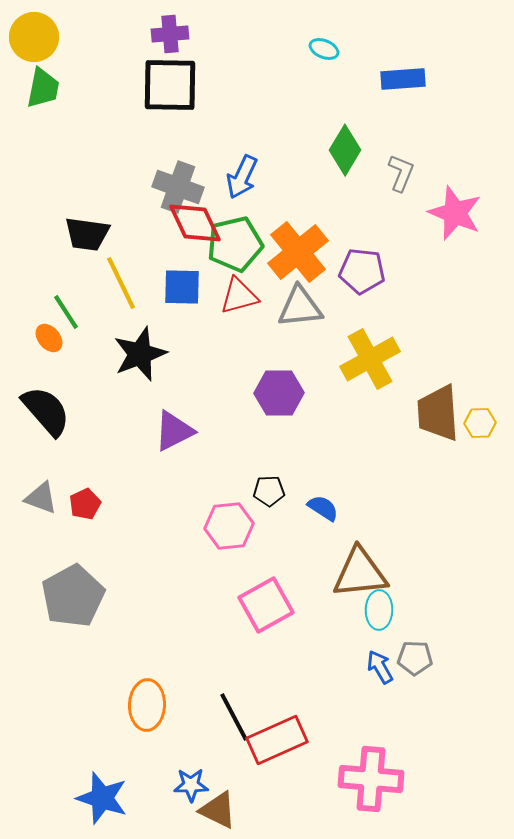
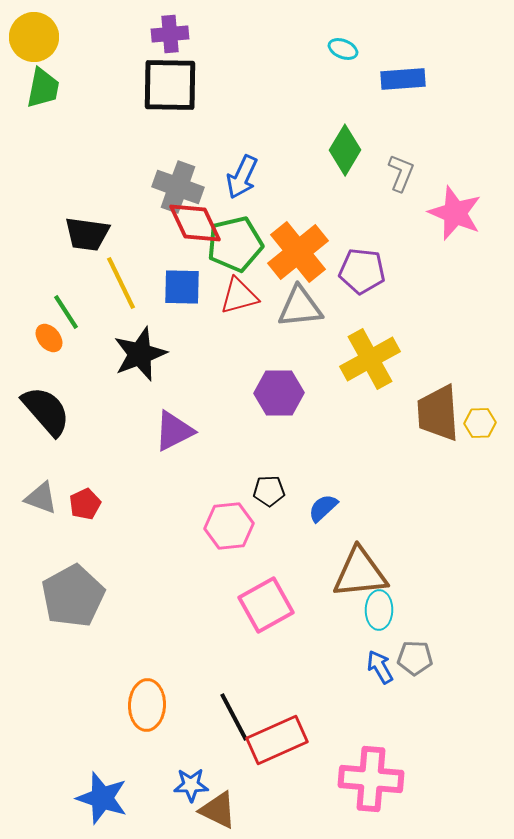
cyan ellipse at (324, 49): moved 19 px right
blue semicircle at (323, 508): rotated 76 degrees counterclockwise
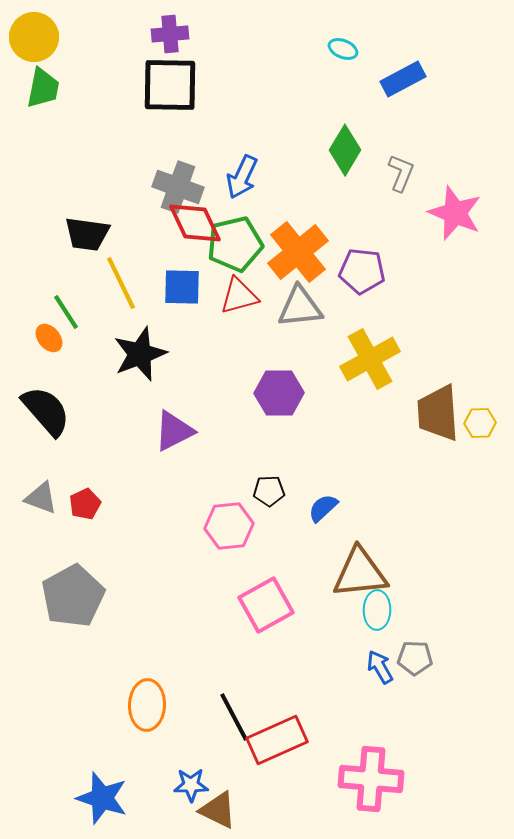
blue rectangle at (403, 79): rotated 24 degrees counterclockwise
cyan ellipse at (379, 610): moved 2 px left
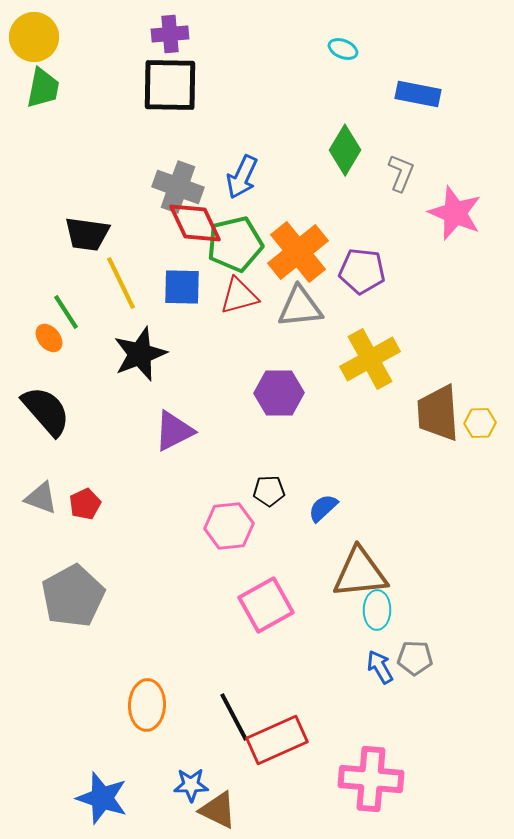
blue rectangle at (403, 79): moved 15 px right, 15 px down; rotated 39 degrees clockwise
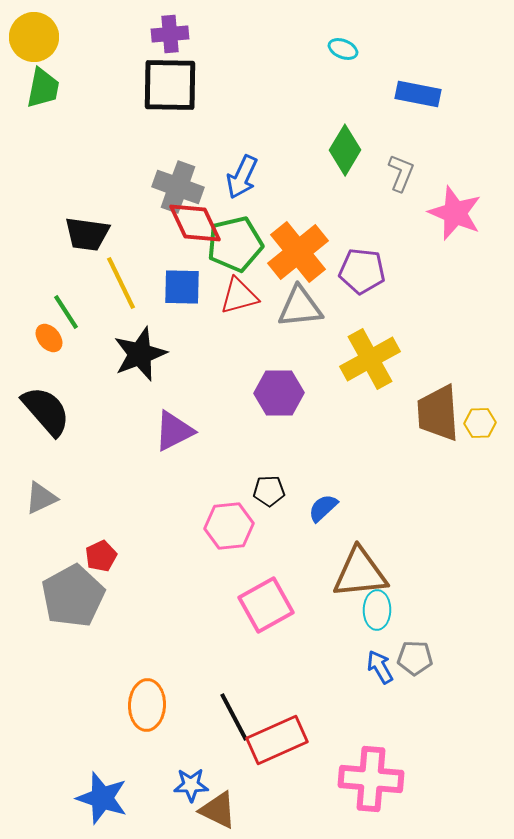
gray triangle at (41, 498): rotated 45 degrees counterclockwise
red pentagon at (85, 504): moved 16 px right, 52 px down
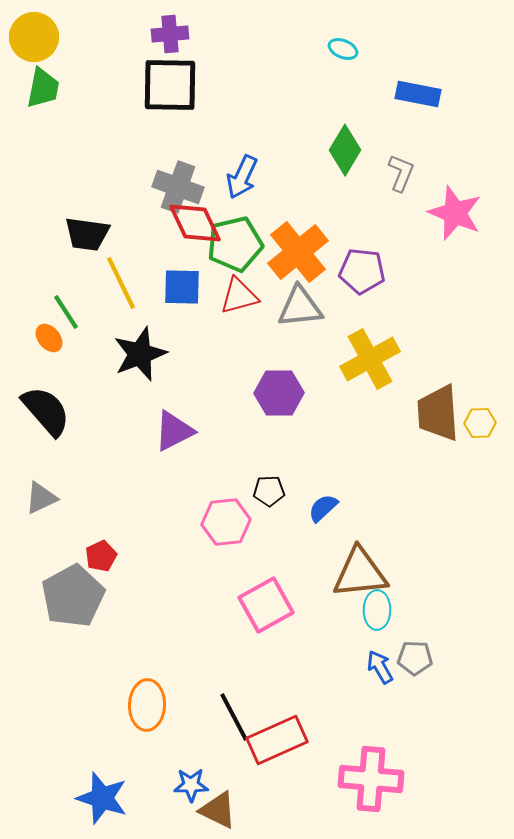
pink hexagon at (229, 526): moved 3 px left, 4 px up
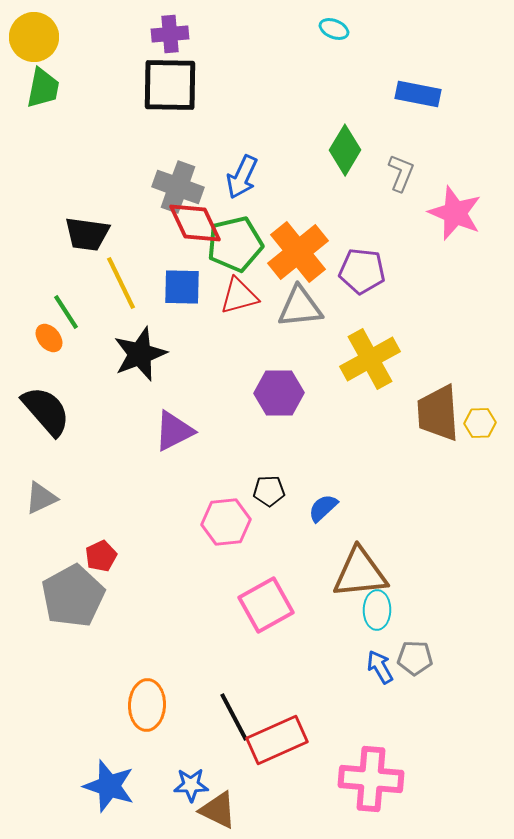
cyan ellipse at (343, 49): moved 9 px left, 20 px up
blue star at (102, 798): moved 7 px right, 12 px up
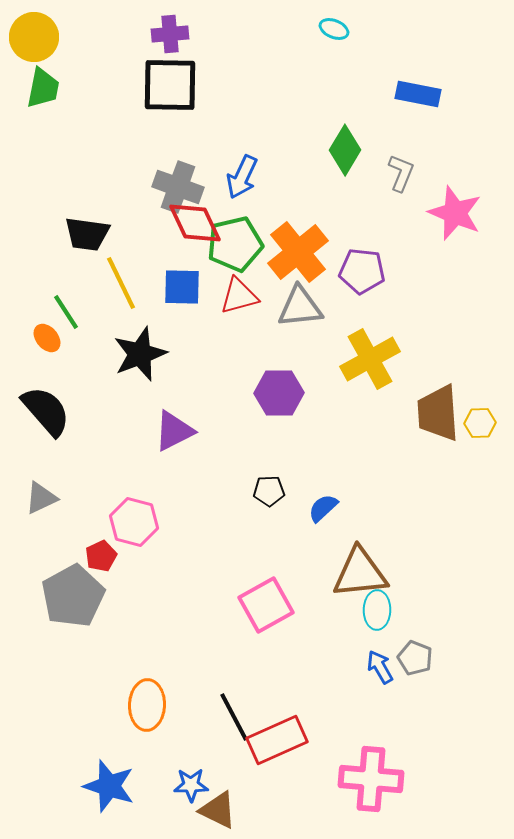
orange ellipse at (49, 338): moved 2 px left
pink hexagon at (226, 522): moved 92 px left; rotated 21 degrees clockwise
gray pentagon at (415, 658): rotated 20 degrees clockwise
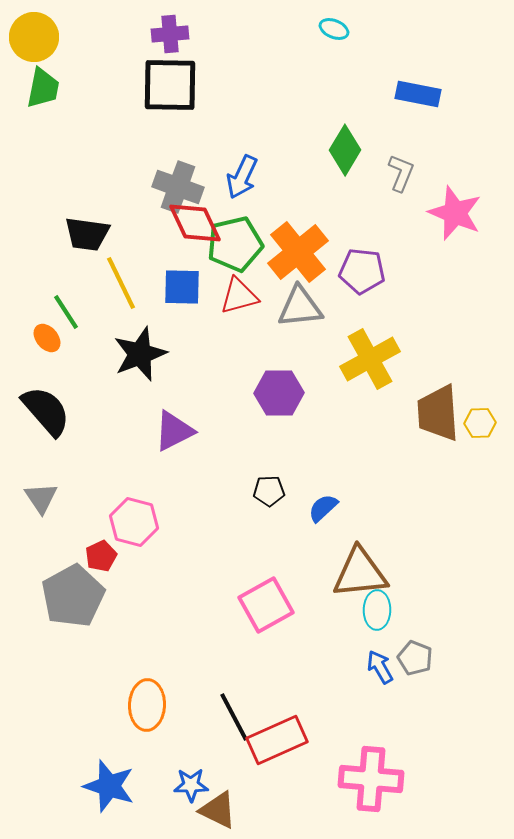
gray triangle at (41, 498): rotated 39 degrees counterclockwise
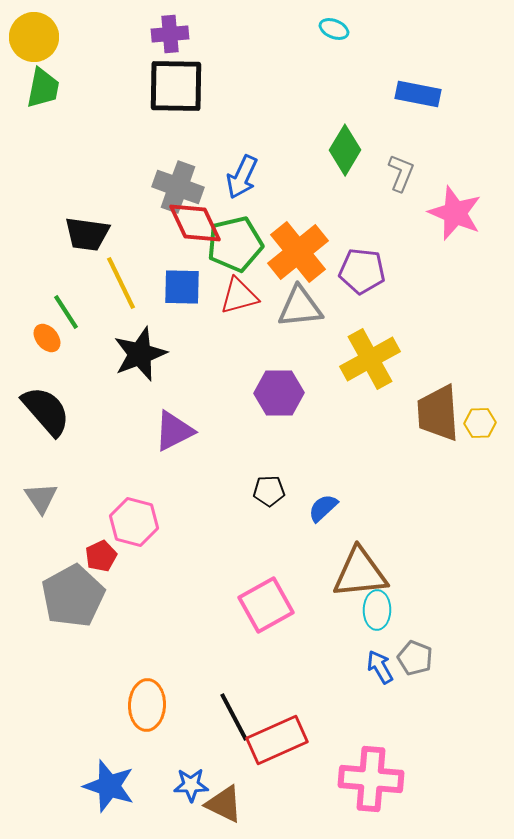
black square at (170, 85): moved 6 px right, 1 px down
brown triangle at (218, 810): moved 6 px right, 6 px up
